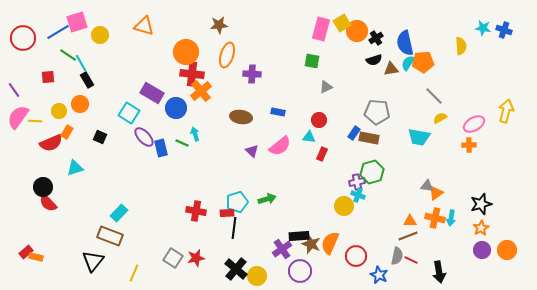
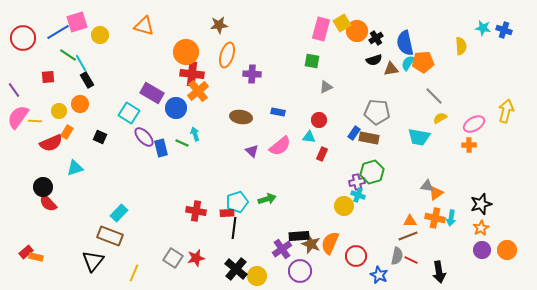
orange cross at (201, 91): moved 3 px left
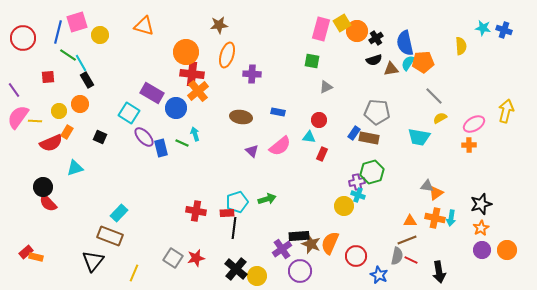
blue line at (58, 32): rotated 45 degrees counterclockwise
brown line at (408, 236): moved 1 px left, 4 px down
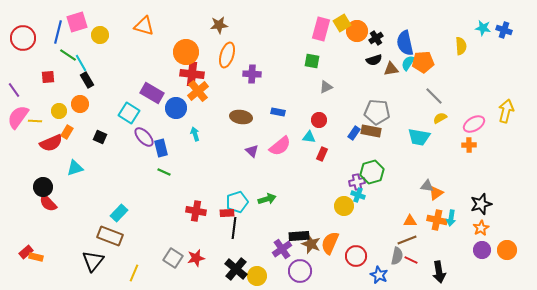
brown rectangle at (369, 138): moved 2 px right, 7 px up
green line at (182, 143): moved 18 px left, 29 px down
orange cross at (435, 218): moved 2 px right, 2 px down
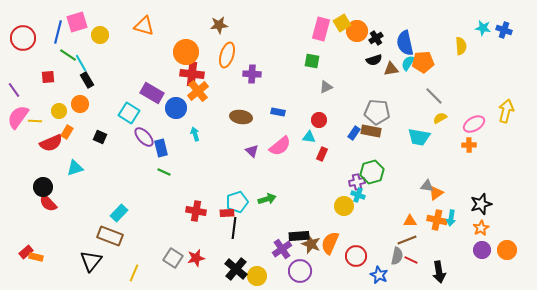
black triangle at (93, 261): moved 2 px left
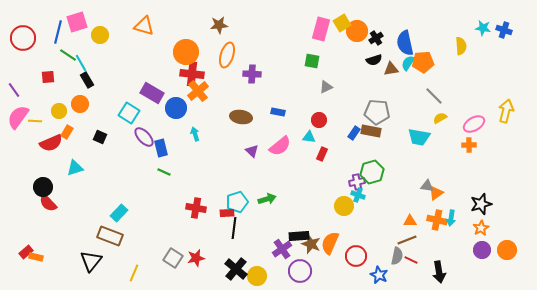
red cross at (196, 211): moved 3 px up
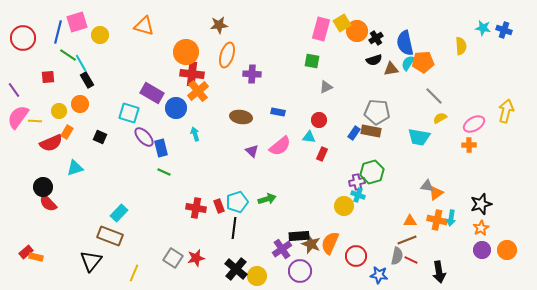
cyan square at (129, 113): rotated 15 degrees counterclockwise
red rectangle at (227, 213): moved 8 px left, 7 px up; rotated 72 degrees clockwise
blue star at (379, 275): rotated 18 degrees counterclockwise
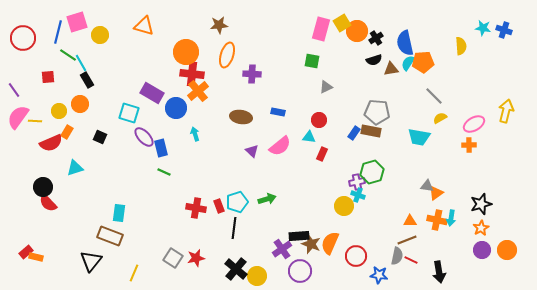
cyan rectangle at (119, 213): rotated 36 degrees counterclockwise
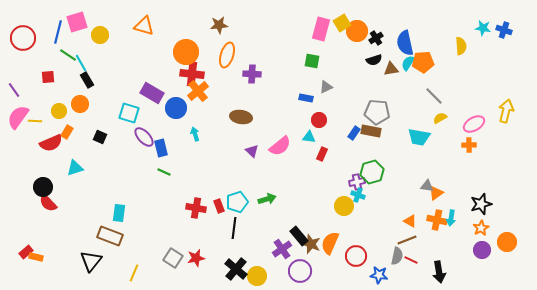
blue rectangle at (278, 112): moved 28 px right, 14 px up
orange triangle at (410, 221): rotated 32 degrees clockwise
black rectangle at (299, 236): rotated 54 degrees clockwise
orange circle at (507, 250): moved 8 px up
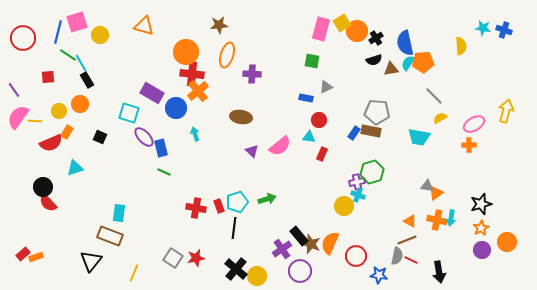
red rectangle at (26, 252): moved 3 px left, 2 px down
orange rectangle at (36, 257): rotated 32 degrees counterclockwise
